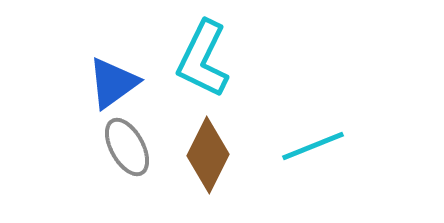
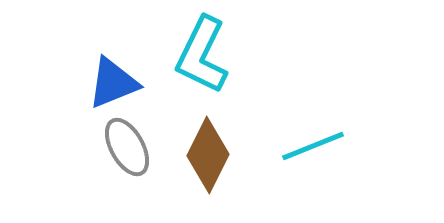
cyan L-shape: moved 1 px left, 4 px up
blue triangle: rotated 14 degrees clockwise
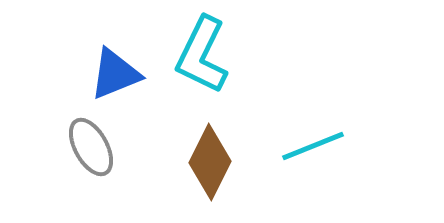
blue triangle: moved 2 px right, 9 px up
gray ellipse: moved 36 px left
brown diamond: moved 2 px right, 7 px down
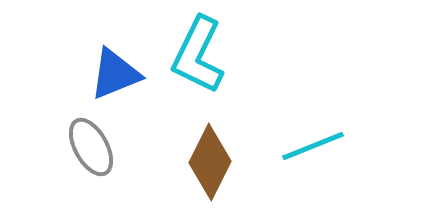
cyan L-shape: moved 4 px left
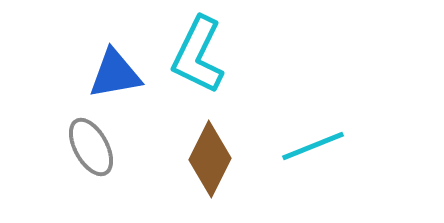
blue triangle: rotated 12 degrees clockwise
brown diamond: moved 3 px up
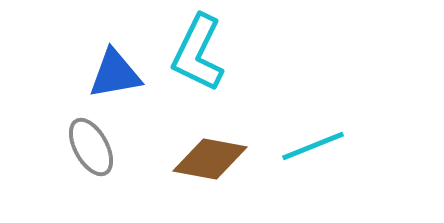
cyan L-shape: moved 2 px up
brown diamond: rotated 74 degrees clockwise
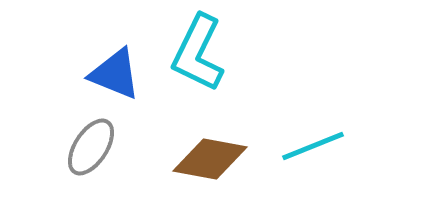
blue triangle: rotated 32 degrees clockwise
gray ellipse: rotated 62 degrees clockwise
